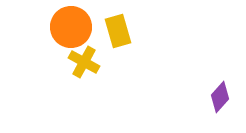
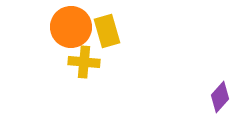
yellow rectangle: moved 11 px left
yellow cross: rotated 24 degrees counterclockwise
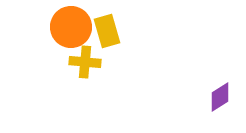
yellow cross: moved 1 px right
purple diamond: rotated 16 degrees clockwise
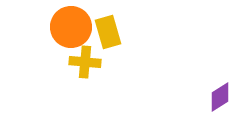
yellow rectangle: moved 1 px right, 1 px down
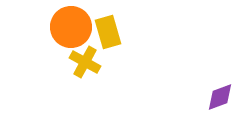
yellow cross: rotated 24 degrees clockwise
purple diamond: rotated 12 degrees clockwise
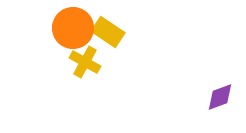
orange circle: moved 2 px right, 1 px down
yellow rectangle: rotated 40 degrees counterclockwise
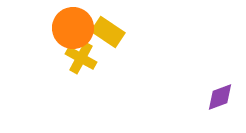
yellow cross: moved 4 px left, 4 px up
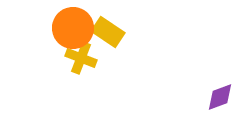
yellow cross: rotated 8 degrees counterclockwise
